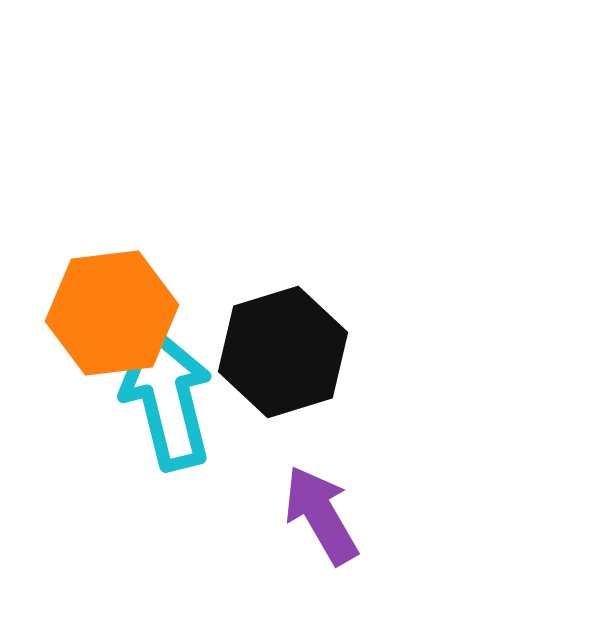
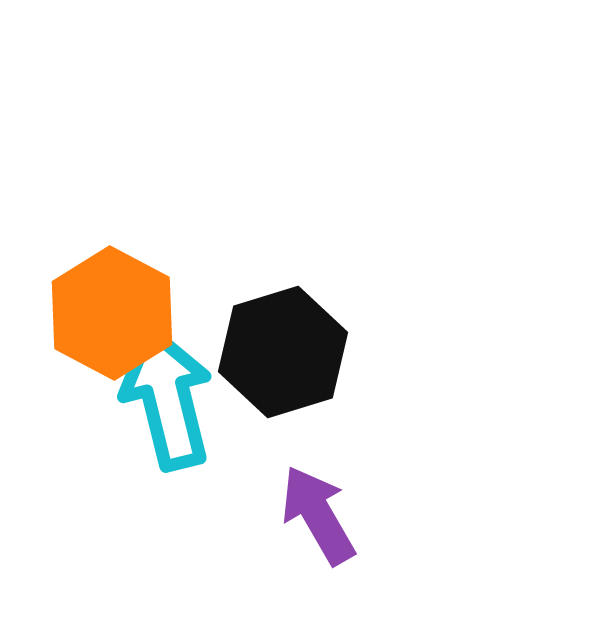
orange hexagon: rotated 25 degrees counterclockwise
purple arrow: moved 3 px left
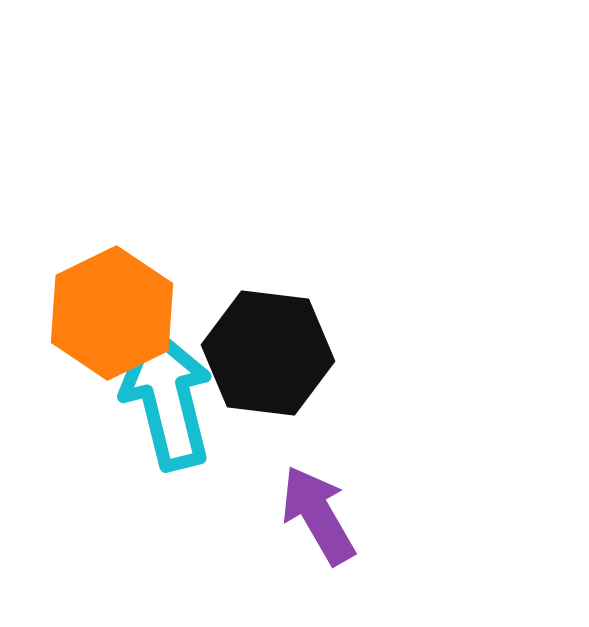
orange hexagon: rotated 6 degrees clockwise
black hexagon: moved 15 px left, 1 px down; rotated 24 degrees clockwise
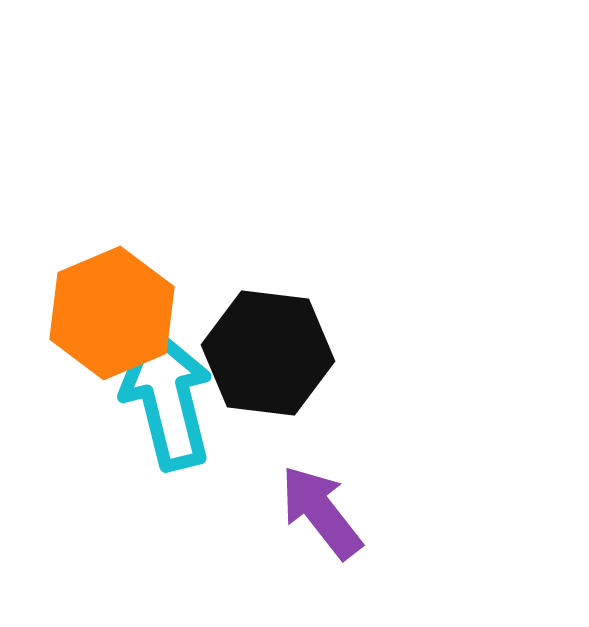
orange hexagon: rotated 3 degrees clockwise
purple arrow: moved 3 px right, 3 px up; rotated 8 degrees counterclockwise
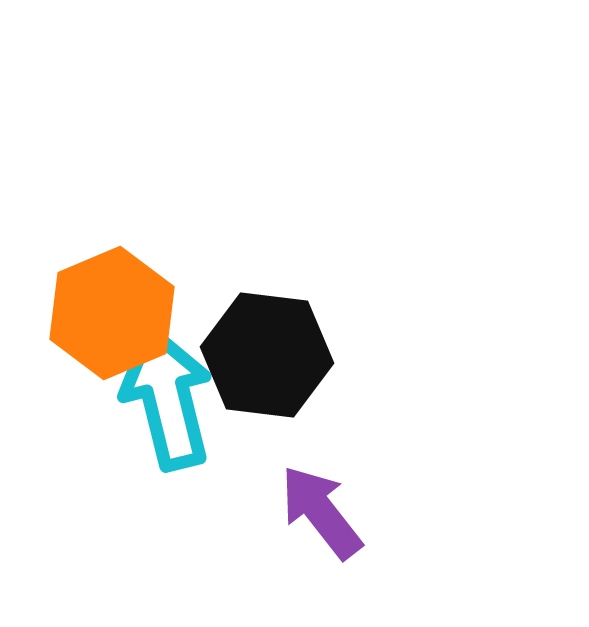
black hexagon: moved 1 px left, 2 px down
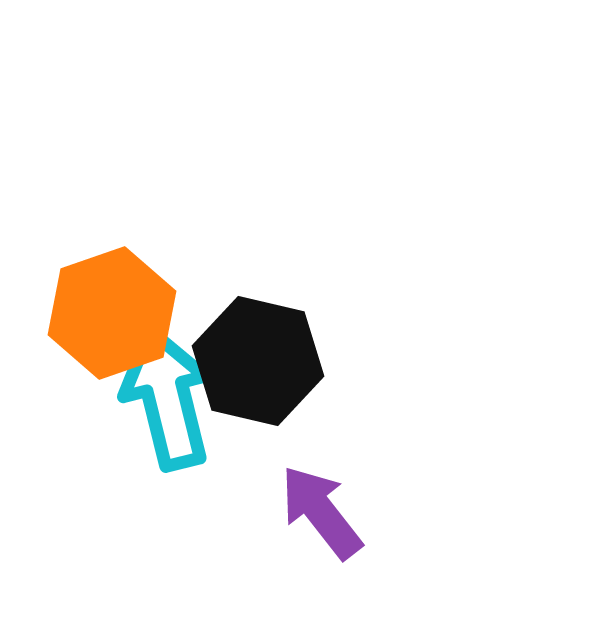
orange hexagon: rotated 4 degrees clockwise
black hexagon: moved 9 px left, 6 px down; rotated 6 degrees clockwise
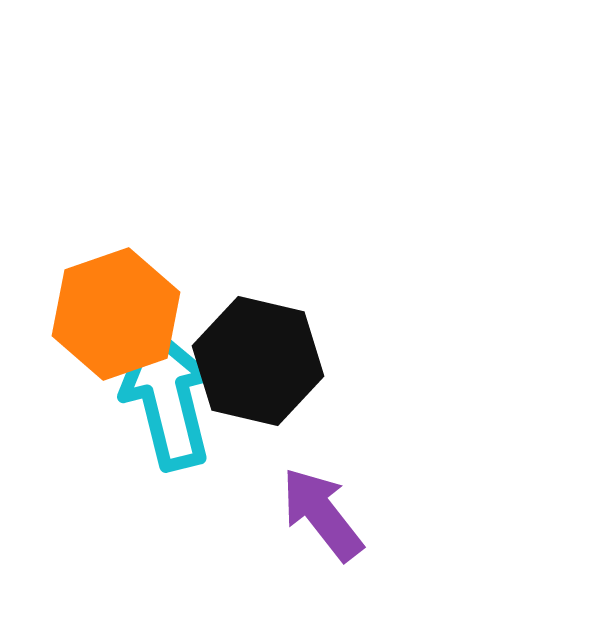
orange hexagon: moved 4 px right, 1 px down
purple arrow: moved 1 px right, 2 px down
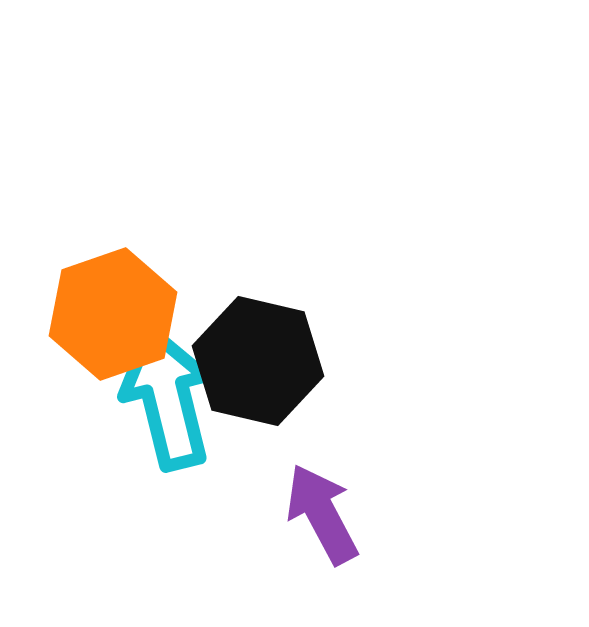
orange hexagon: moved 3 px left
purple arrow: rotated 10 degrees clockwise
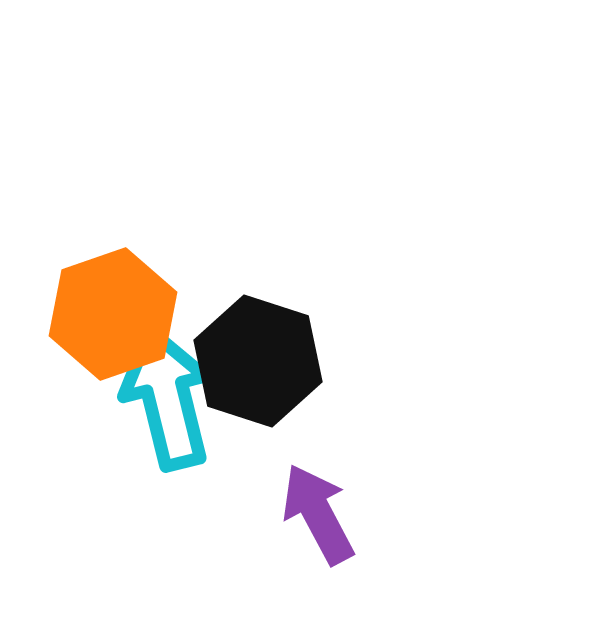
black hexagon: rotated 5 degrees clockwise
purple arrow: moved 4 px left
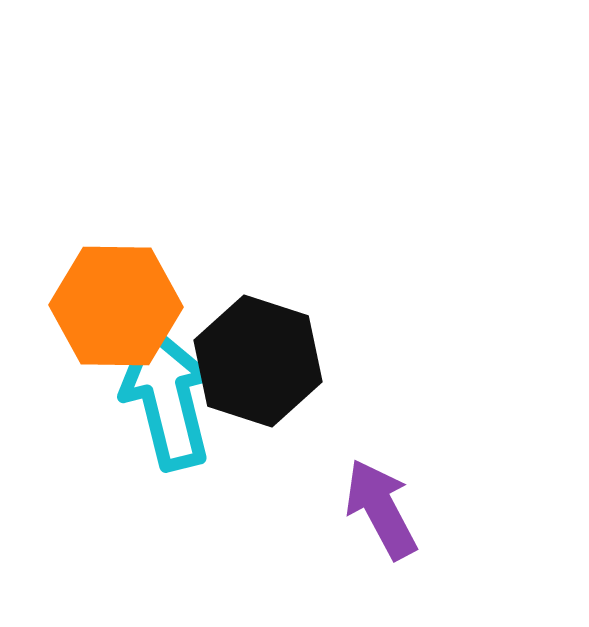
orange hexagon: moved 3 px right, 8 px up; rotated 20 degrees clockwise
purple arrow: moved 63 px right, 5 px up
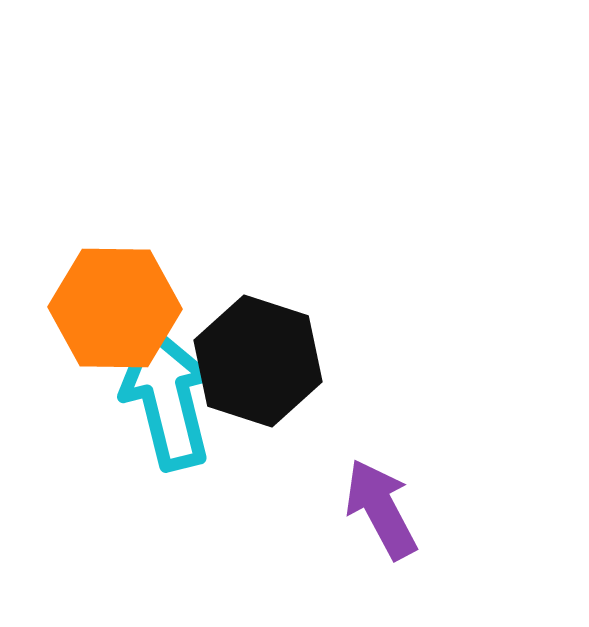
orange hexagon: moved 1 px left, 2 px down
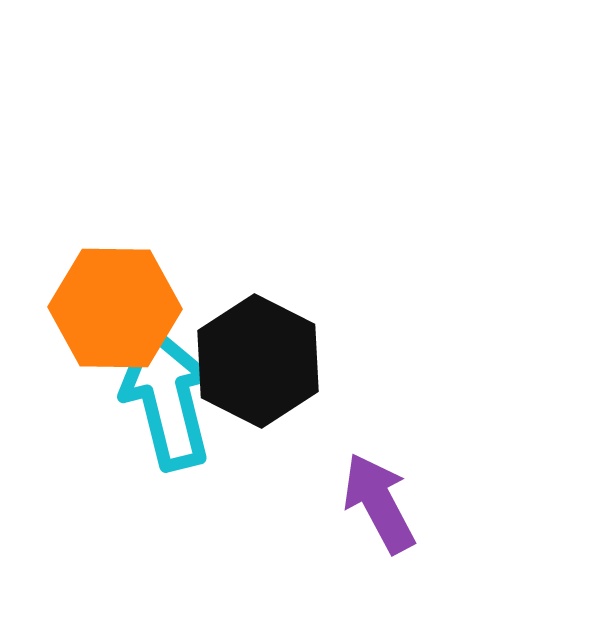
black hexagon: rotated 9 degrees clockwise
purple arrow: moved 2 px left, 6 px up
